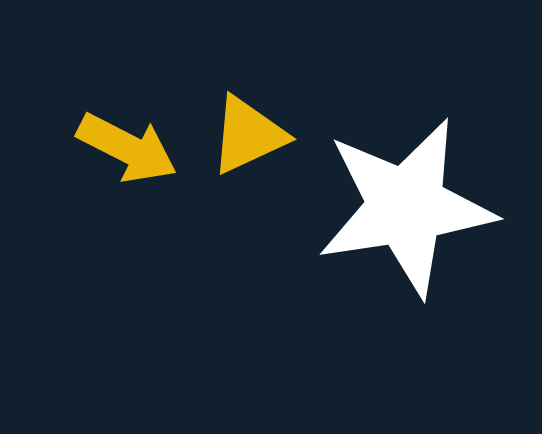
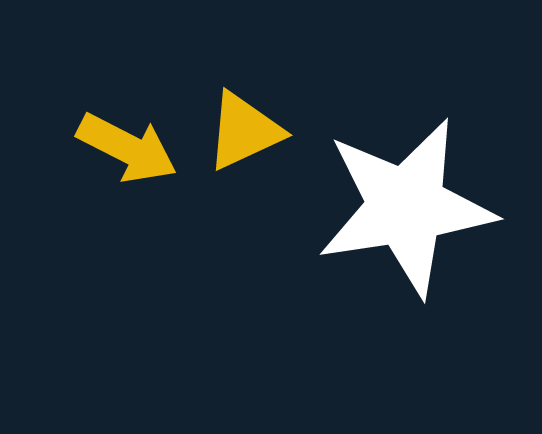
yellow triangle: moved 4 px left, 4 px up
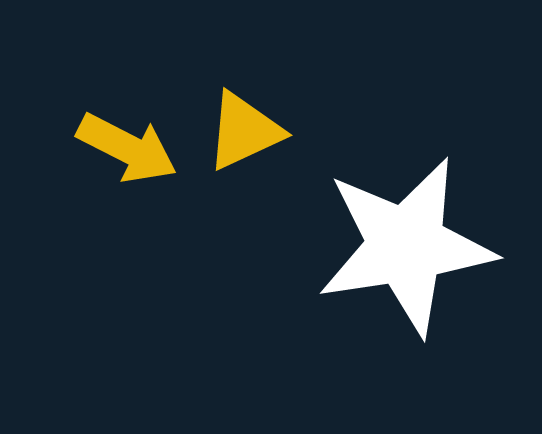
white star: moved 39 px down
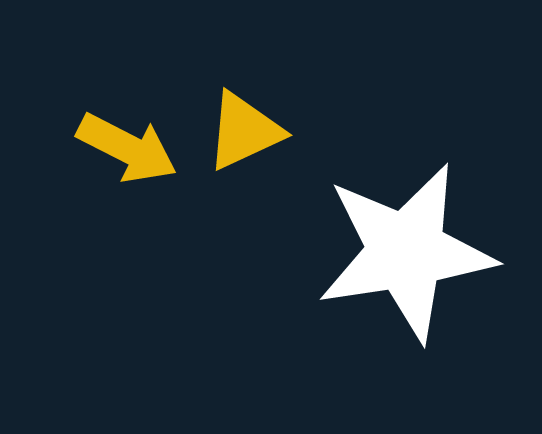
white star: moved 6 px down
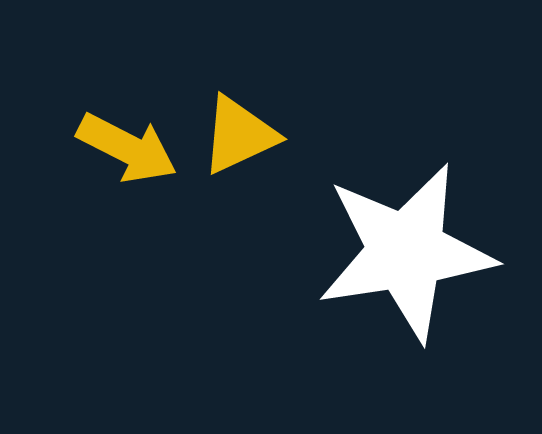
yellow triangle: moved 5 px left, 4 px down
